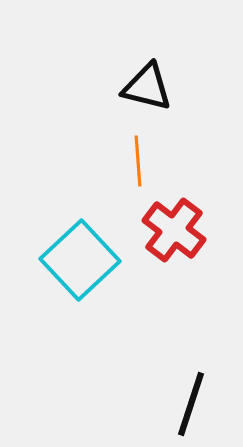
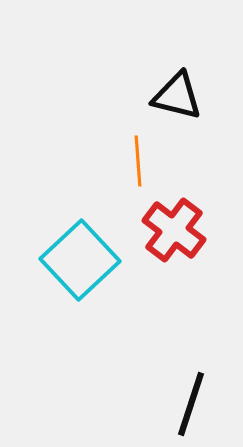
black triangle: moved 30 px right, 9 px down
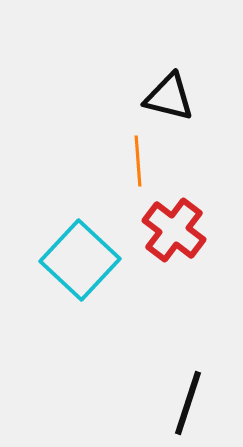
black triangle: moved 8 px left, 1 px down
cyan square: rotated 4 degrees counterclockwise
black line: moved 3 px left, 1 px up
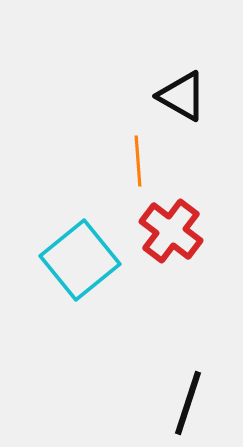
black triangle: moved 13 px right, 1 px up; rotated 16 degrees clockwise
red cross: moved 3 px left, 1 px down
cyan square: rotated 8 degrees clockwise
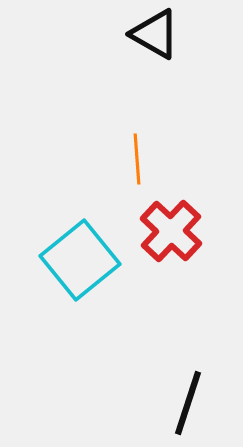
black triangle: moved 27 px left, 62 px up
orange line: moved 1 px left, 2 px up
red cross: rotated 6 degrees clockwise
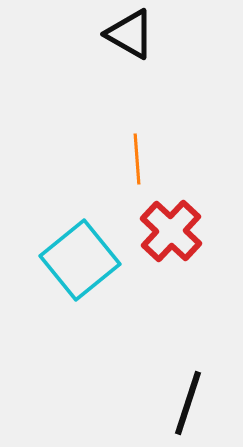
black triangle: moved 25 px left
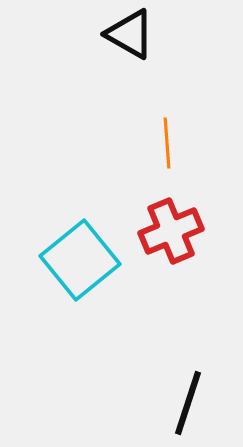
orange line: moved 30 px right, 16 px up
red cross: rotated 24 degrees clockwise
